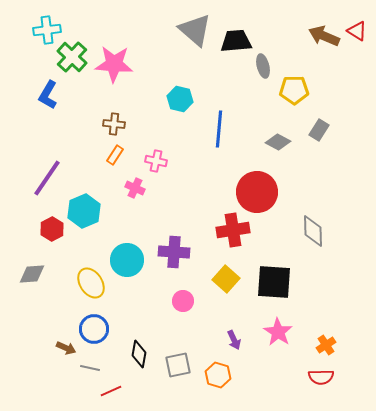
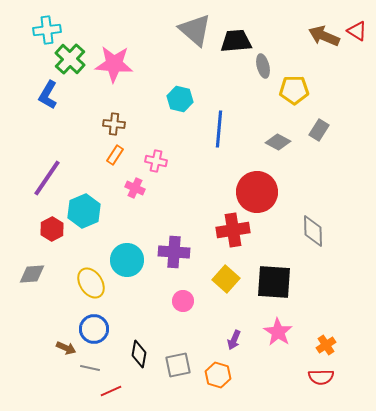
green cross at (72, 57): moved 2 px left, 2 px down
purple arrow at (234, 340): rotated 48 degrees clockwise
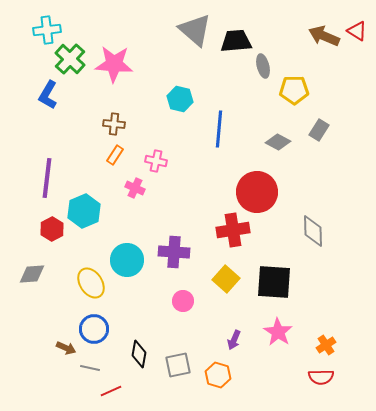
purple line at (47, 178): rotated 27 degrees counterclockwise
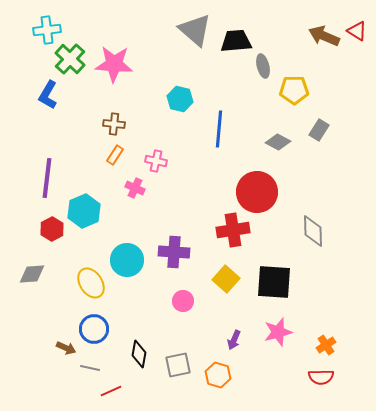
pink star at (278, 332): rotated 24 degrees clockwise
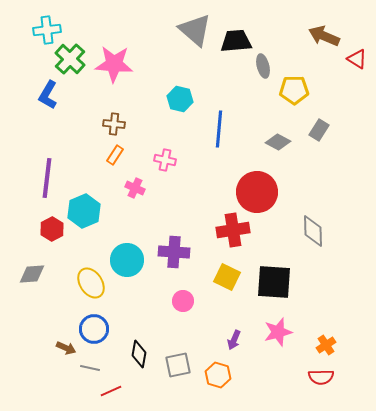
red triangle at (357, 31): moved 28 px down
pink cross at (156, 161): moved 9 px right, 1 px up
yellow square at (226, 279): moved 1 px right, 2 px up; rotated 16 degrees counterclockwise
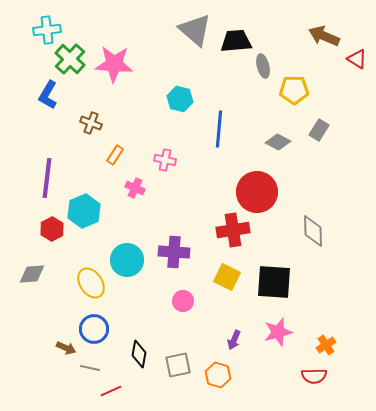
brown cross at (114, 124): moved 23 px left, 1 px up; rotated 15 degrees clockwise
red semicircle at (321, 377): moved 7 px left, 1 px up
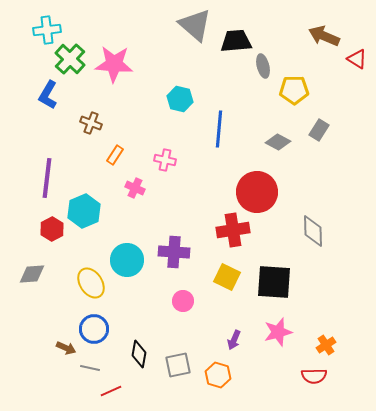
gray triangle at (195, 30): moved 5 px up
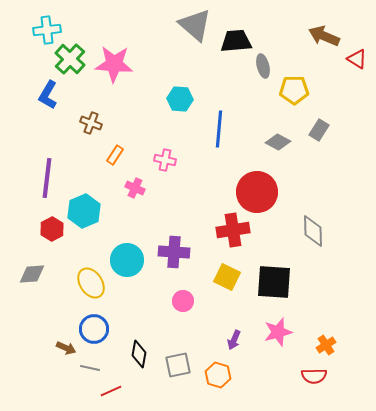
cyan hexagon at (180, 99): rotated 10 degrees counterclockwise
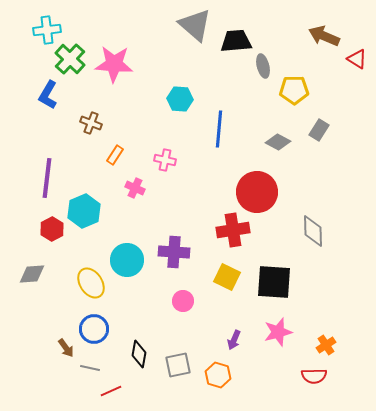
brown arrow at (66, 348): rotated 30 degrees clockwise
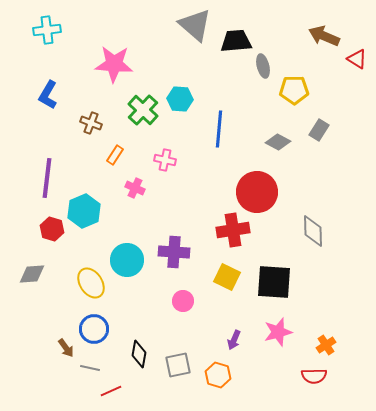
green cross at (70, 59): moved 73 px right, 51 px down
red hexagon at (52, 229): rotated 15 degrees counterclockwise
